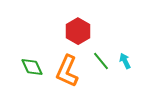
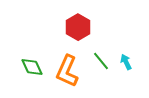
red hexagon: moved 4 px up
cyan arrow: moved 1 px right, 1 px down
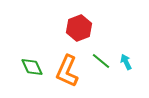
red hexagon: moved 1 px right, 1 px down; rotated 10 degrees clockwise
green line: rotated 12 degrees counterclockwise
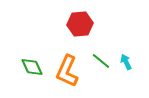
red hexagon: moved 1 px right, 4 px up; rotated 15 degrees clockwise
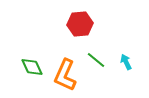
green line: moved 5 px left, 1 px up
orange L-shape: moved 2 px left, 4 px down
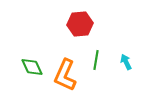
green line: rotated 60 degrees clockwise
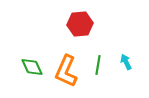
green line: moved 2 px right, 5 px down
orange L-shape: moved 1 px right, 4 px up
